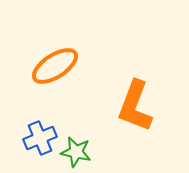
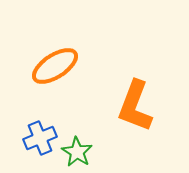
green star: moved 1 px right; rotated 20 degrees clockwise
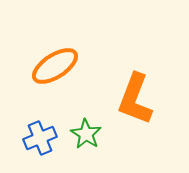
orange L-shape: moved 7 px up
green star: moved 9 px right, 18 px up
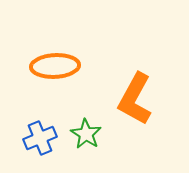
orange ellipse: rotated 30 degrees clockwise
orange L-shape: rotated 8 degrees clockwise
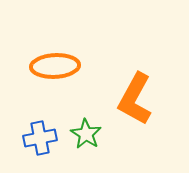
blue cross: rotated 12 degrees clockwise
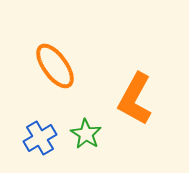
orange ellipse: rotated 57 degrees clockwise
blue cross: rotated 20 degrees counterclockwise
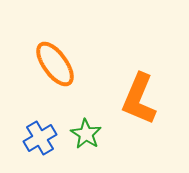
orange ellipse: moved 2 px up
orange L-shape: moved 4 px right; rotated 6 degrees counterclockwise
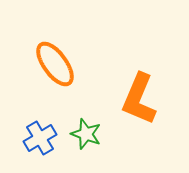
green star: rotated 12 degrees counterclockwise
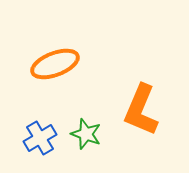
orange ellipse: rotated 75 degrees counterclockwise
orange L-shape: moved 2 px right, 11 px down
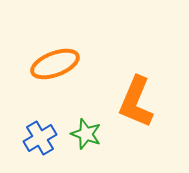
orange L-shape: moved 5 px left, 8 px up
